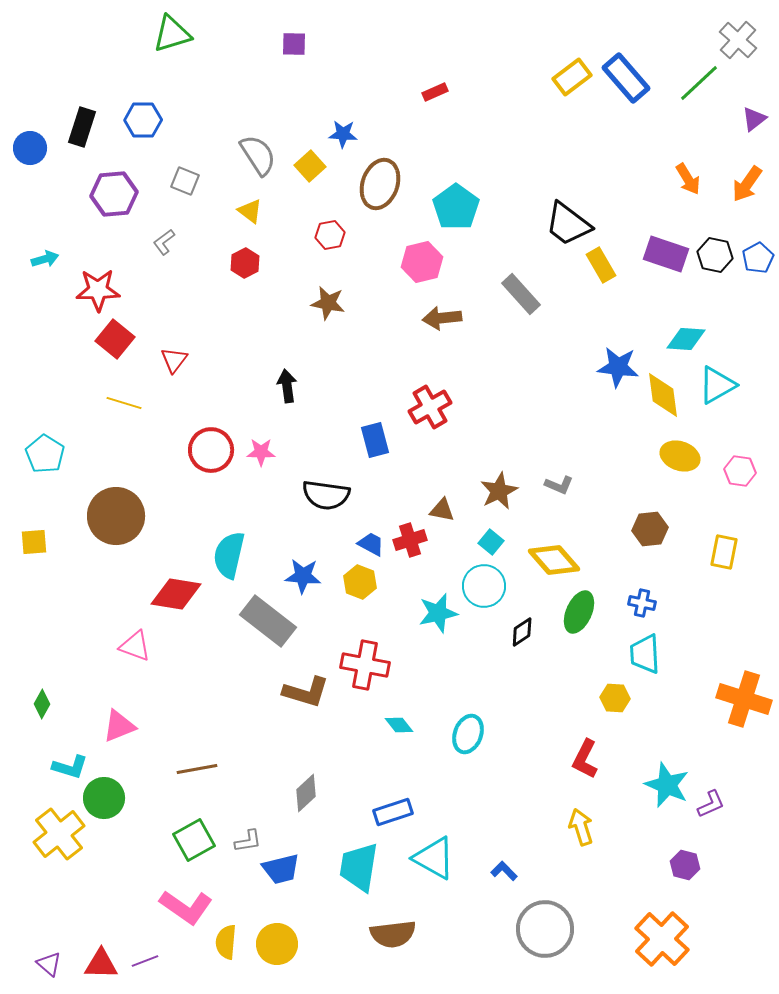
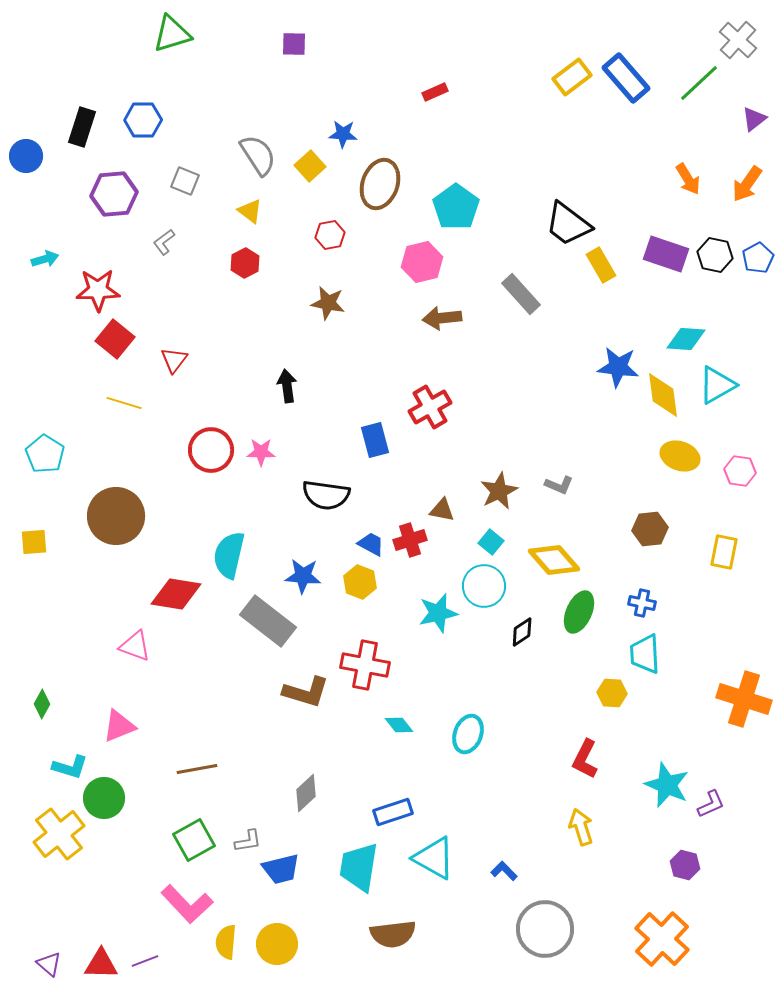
blue circle at (30, 148): moved 4 px left, 8 px down
yellow hexagon at (615, 698): moved 3 px left, 5 px up
pink L-shape at (186, 907): moved 1 px right, 3 px up; rotated 12 degrees clockwise
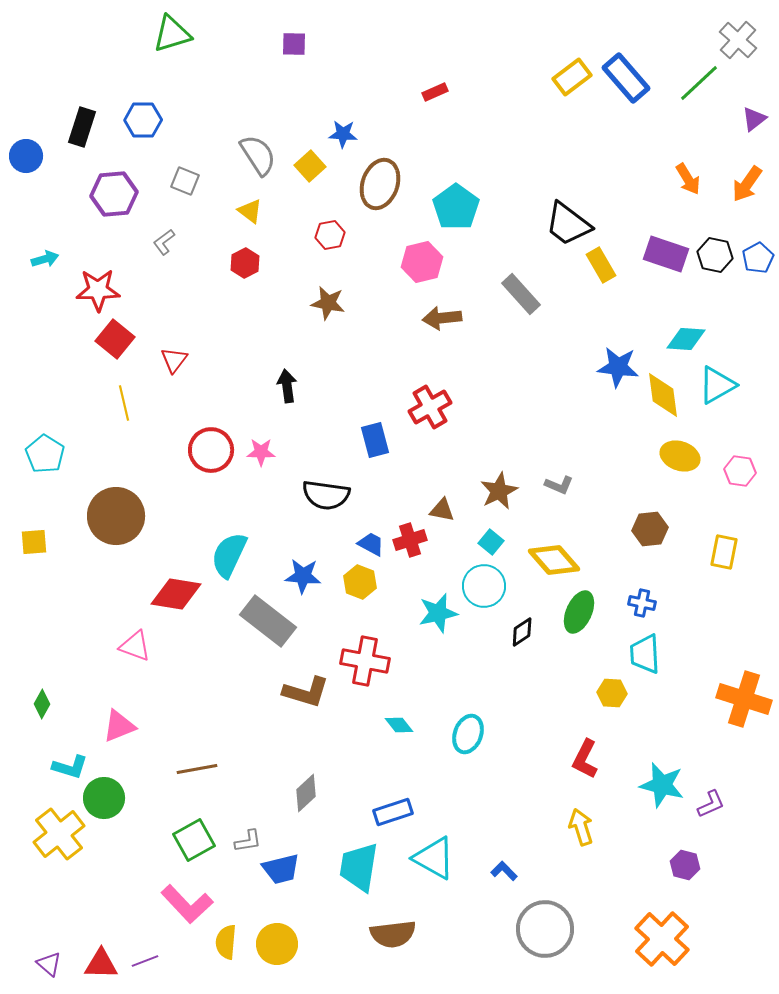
yellow line at (124, 403): rotated 60 degrees clockwise
cyan semicircle at (229, 555): rotated 12 degrees clockwise
red cross at (365, 665): moved 4 px up
cyan star at (667, 785): moved 5 px left; rotated 9 degrees counterclockwise
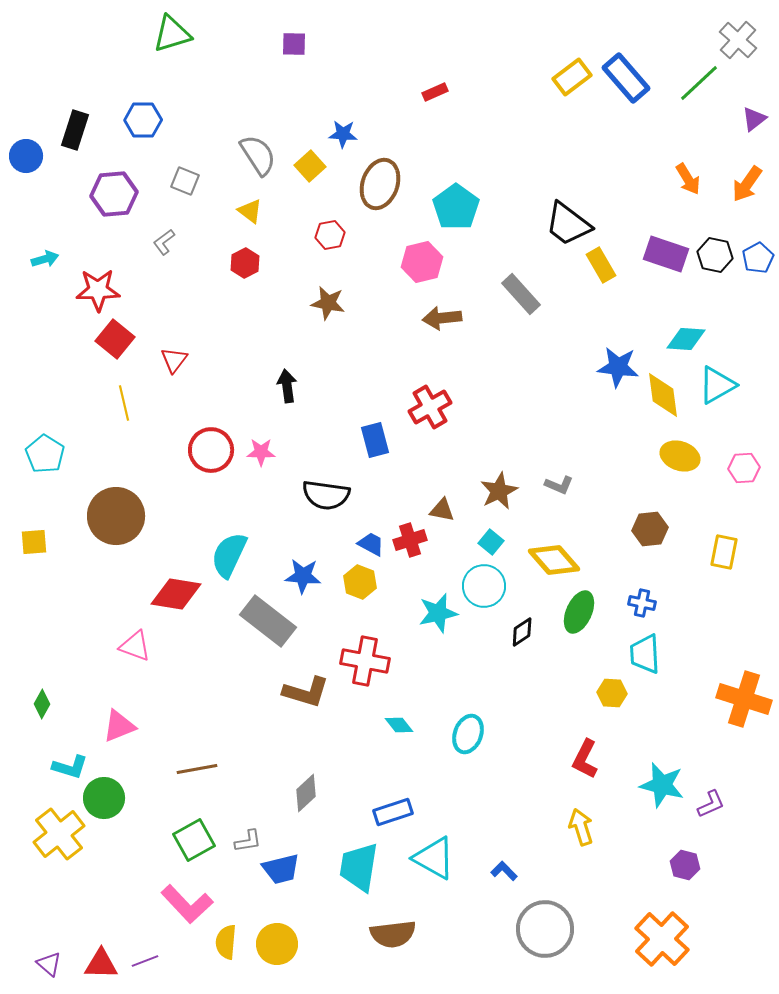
black rectangle at (82, 127): moved 7 px left, 3 px down
pink hexagon at (740, 471): moved 4 px right, 3 px up; rotated 12 degrees counterclockwise
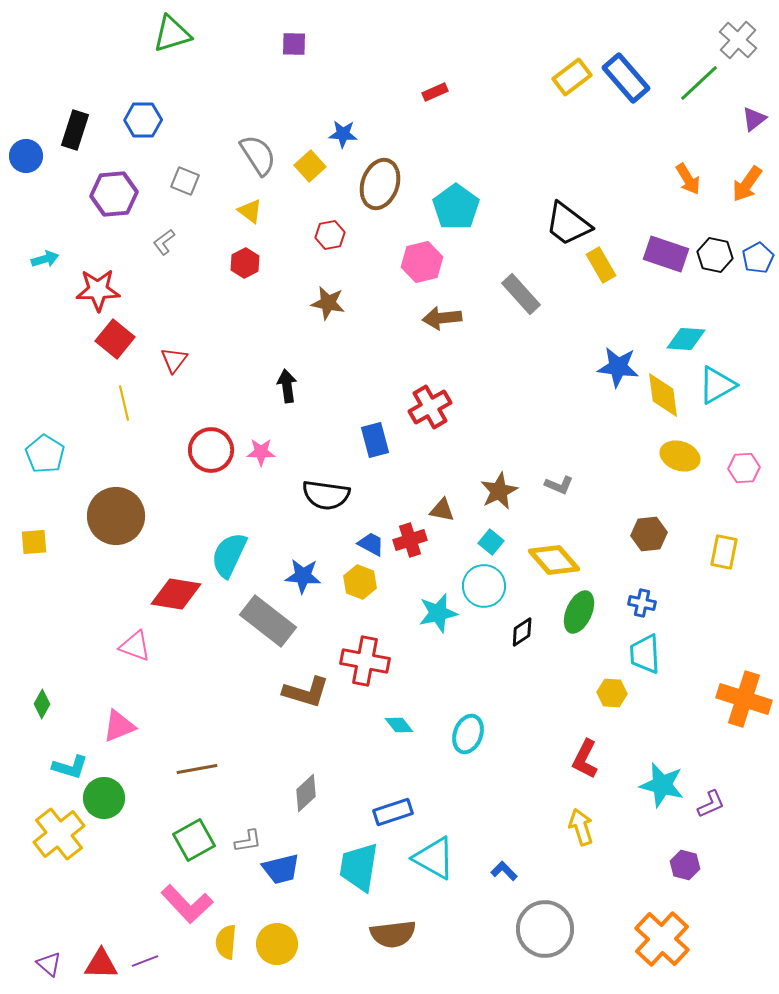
brown hexagon at (650, 529): moved 1 px left, 5 px down
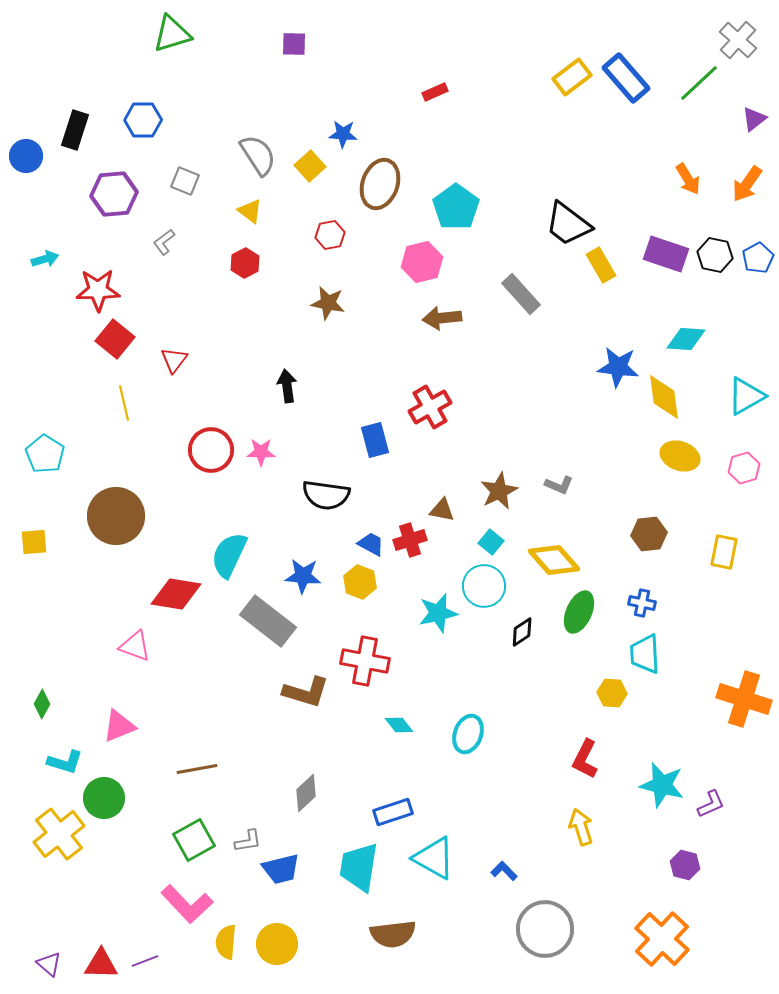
cyan triangle at (717, 385): moved 29 px right, 11 px down
yellow diamond at (663, 395): moved 1 px right, 2 px down
pink hexagon at (744, 468): rotated 12 degrees counterclockwise
cyan L-shape at (70, 767): moved 5 px left, 5 px up
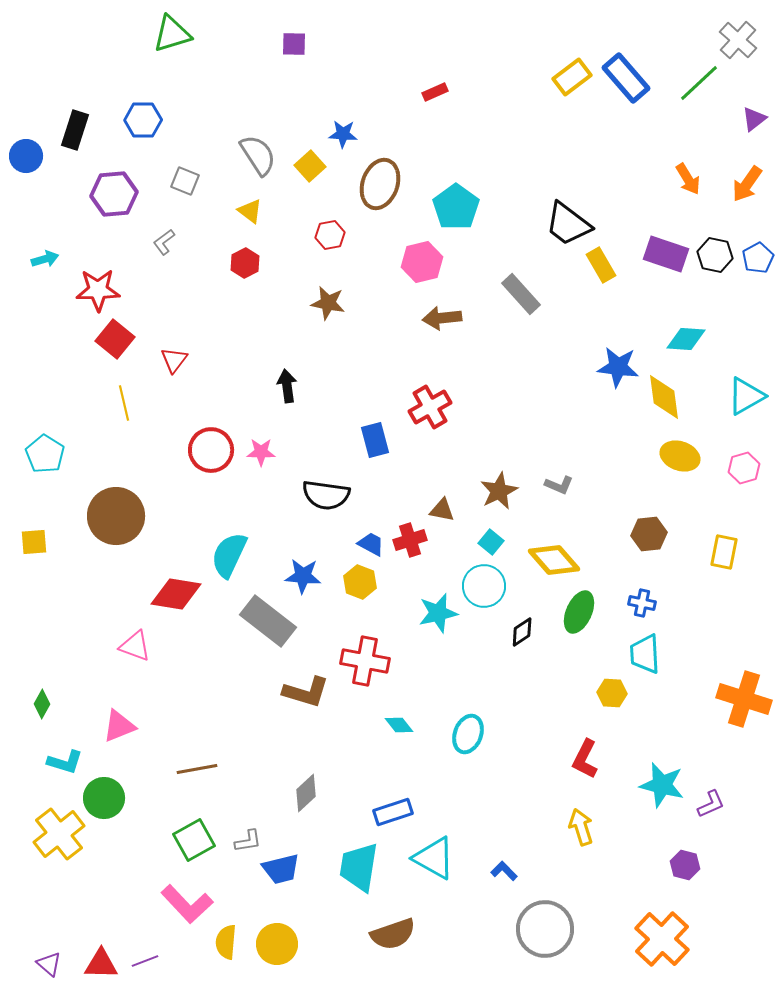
brown semicircle at (393, 934): rotated 12 degrees counterclockwise
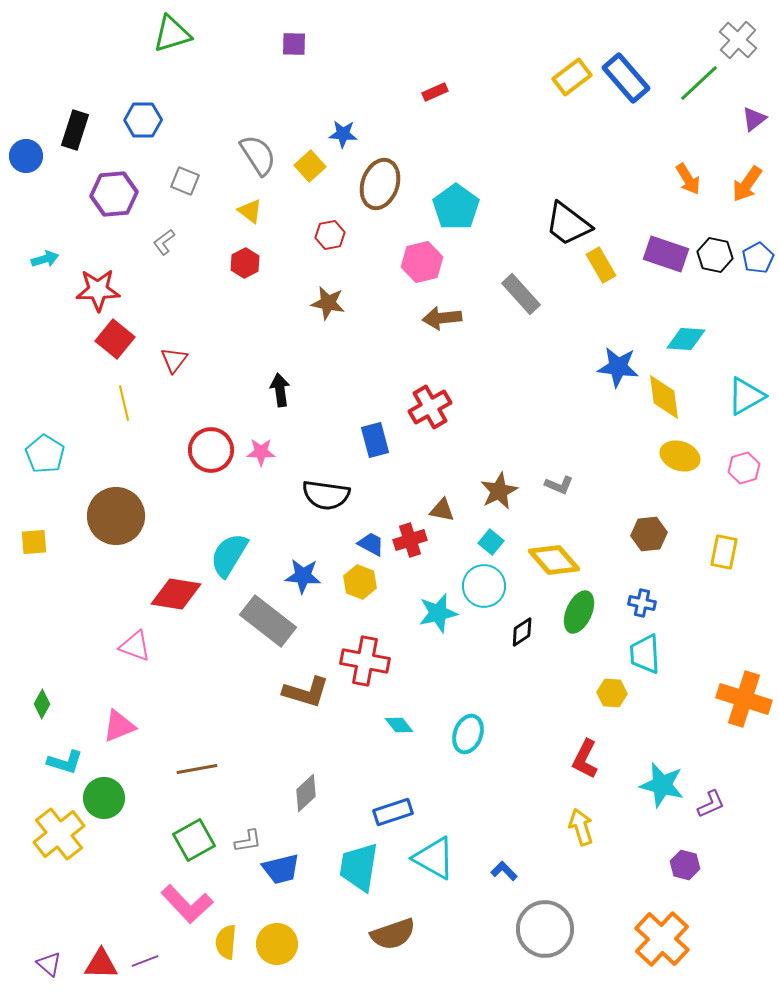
black arrow at (287, 386): moved 7 px left, 4 px down
cyan semicircle at (229, 555): rotated 6 degrees clockwise
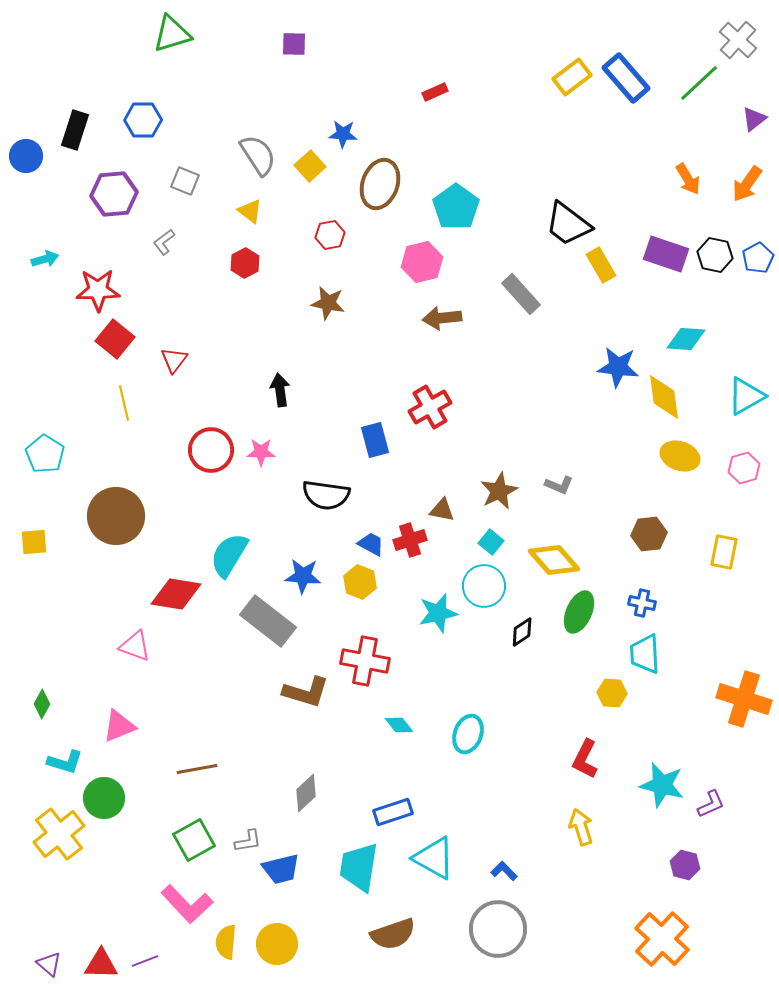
gray circle at (545, 929): moved 47 px left
